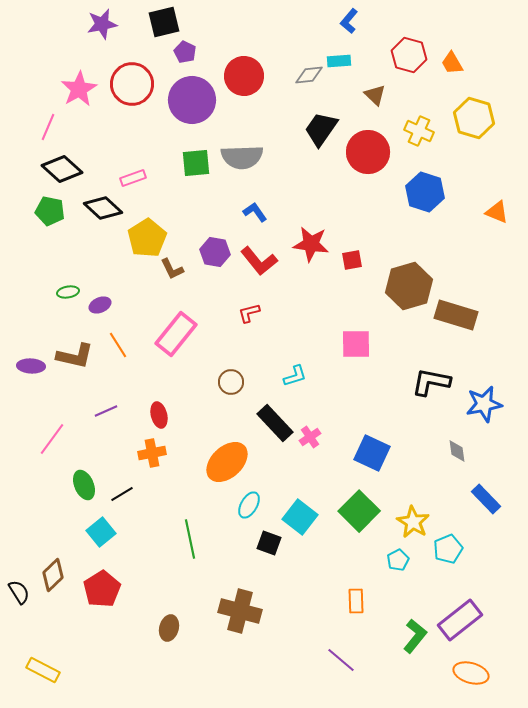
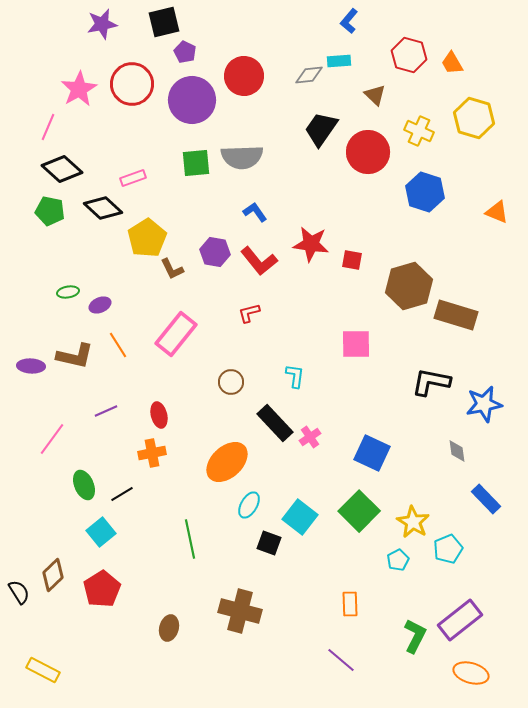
red square at (352, 260): rotated 20 degrees clockwise
cyan L-shape at (295, 376): rotated 65 degrees counterclockwise
orange rectangle at (356, 601): moved 6 px left, 3 px down
green L-shape at (415, 636): rotated 12 degrees counterclockwise
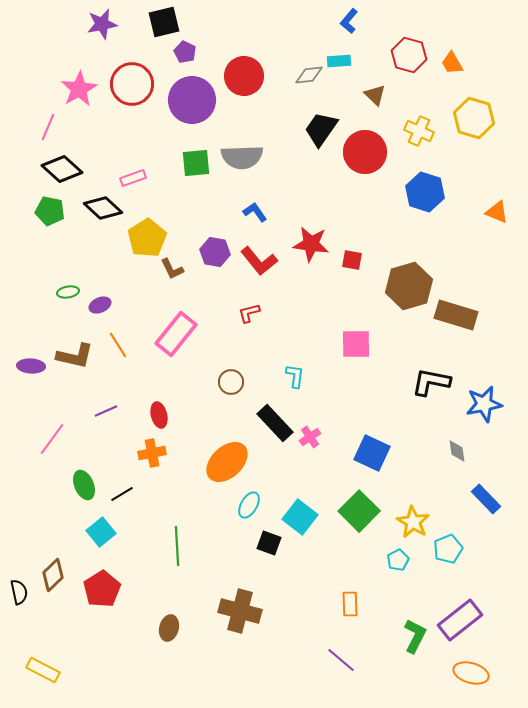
red circle at (368, 152): moved 3 px left
green line at (190, 539): moved 13 px left, 7 px down; rotated 9 degrees clockwise
black semicircle at (19, 592): rotated 20 degrees clockwise
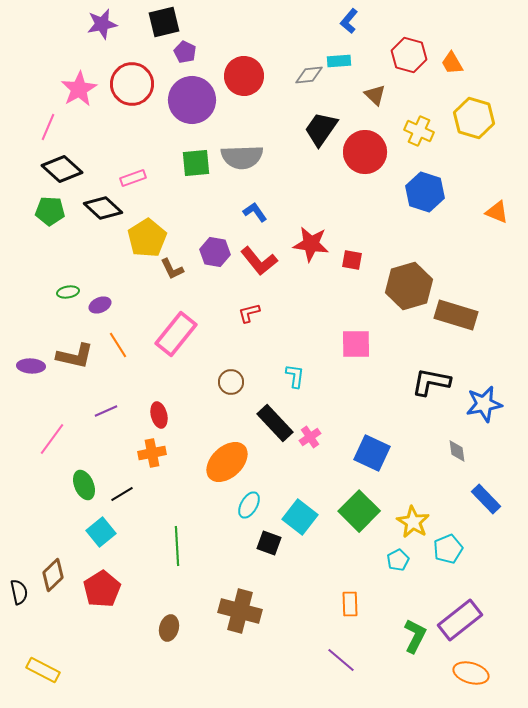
green pentagon at (50, 211): rotated 8 degrees counterclockwise
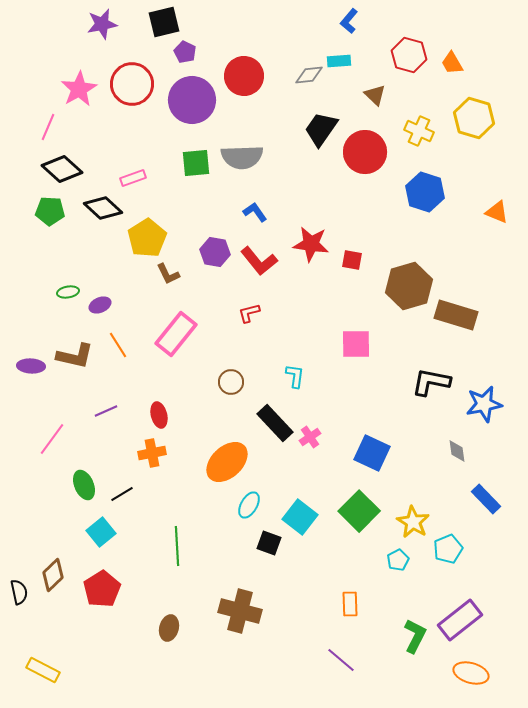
brown L-shape at (172, 269): moved 4 px left, 5 px down
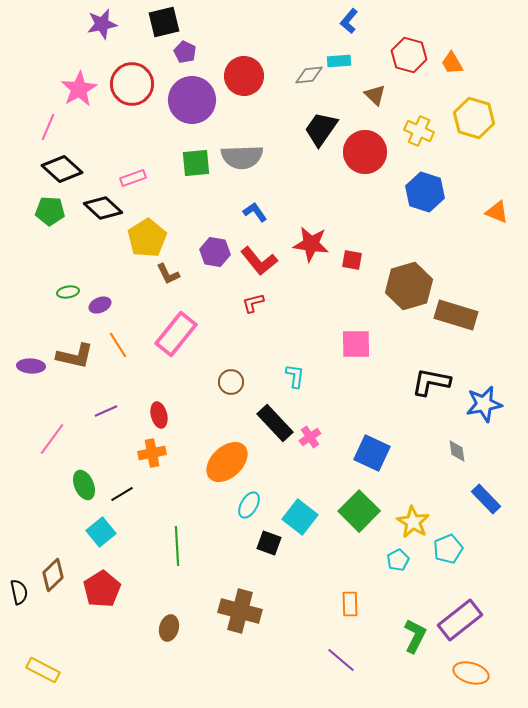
red L-shape at (249, 313): moved 4 px right, 10 px up
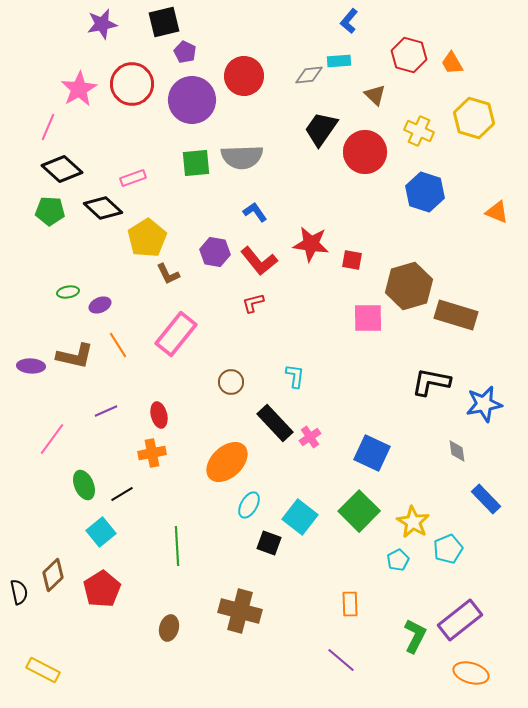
pink square at (356, 344): moved 12 px right, 26 px up
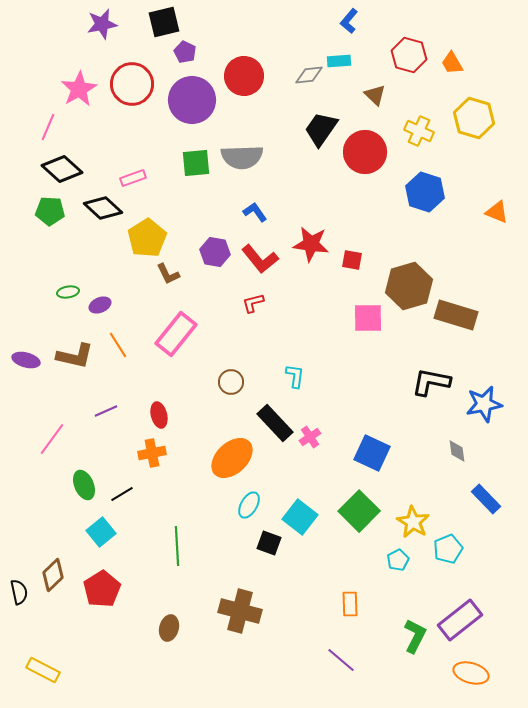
red L-shape at (259, 261): moved 1 px right, 2 px up
purple ellipse at (31, 366): moved 5 px left, 6 px up; rotated 12 degrees clockwise
orange ellipse at (227, 462): moved 5 px right, 4 px up
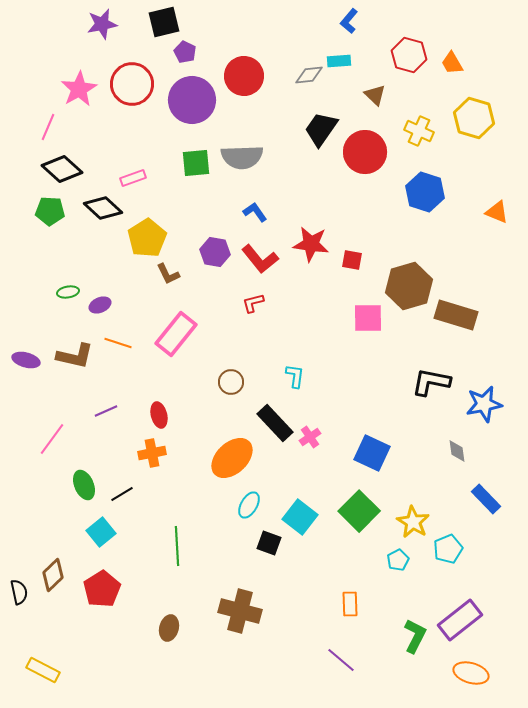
orange line at (118, 345): moved 2 px up; rotated 40 degrees counterclockwise
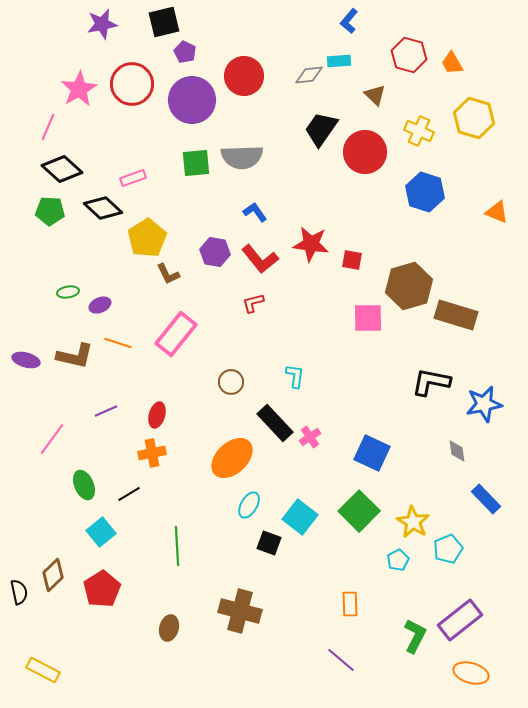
red ellipse at (159, 415): moved 2 px left; rotated 30 degrees clockwise
black line at (122, 494): moved 7 px right
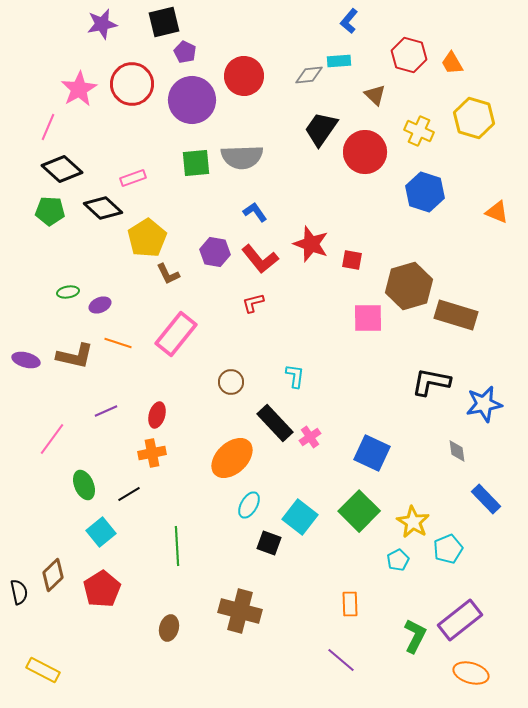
red star at (311, 244): rotated 12 degrees clockwise
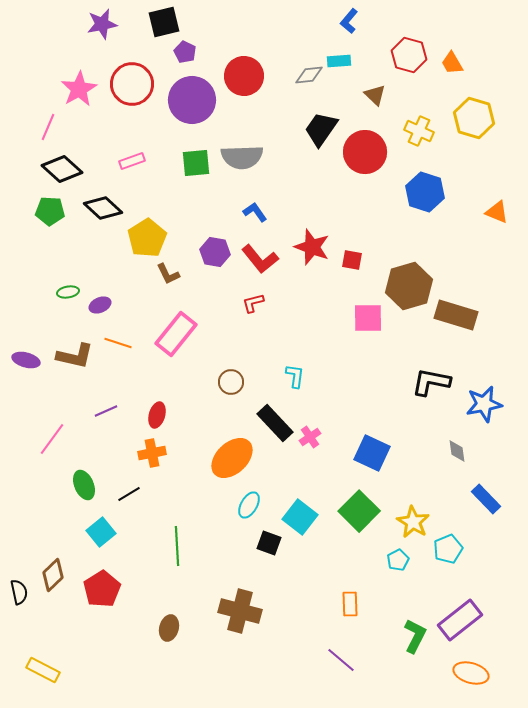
pink rectangle at (133, 178): moved 1 px left, 17 px up
red star at (311, 244): moved 1 px right, 3 px down
